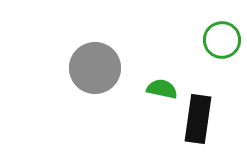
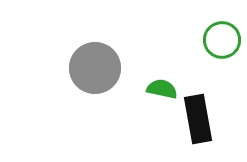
black rectangle: rotated 18 degrees counterclockwise
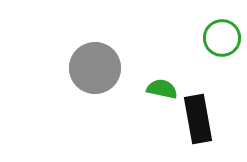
green circle: moved 2 px up
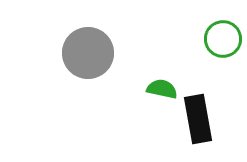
green circle: moved 1 px right, 1 px down
gray circle: moved 7 px left, 15 px up
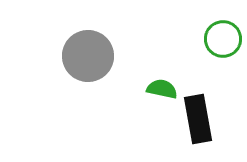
gray circle: moved 3 px down
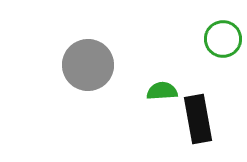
gray circle: moved 9 px down
green semicircle: moved 2 px down; rotated 16 degrees counterclockwise
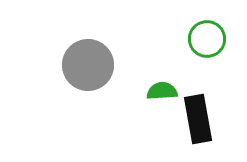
green circle: moved 16 px left
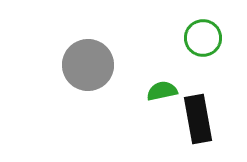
green circle: moved 4 px left, 1 px up
green semicircle: rotated 8 degrees counterclockwise
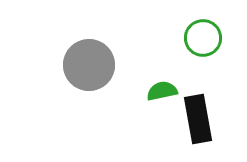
gray circle: moved 1 px right
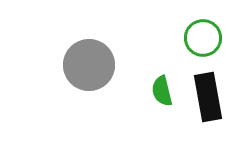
green semicircle: rotated 92 degrees counterclockwise
black rectangle: moved 10 px right, 22 px up
